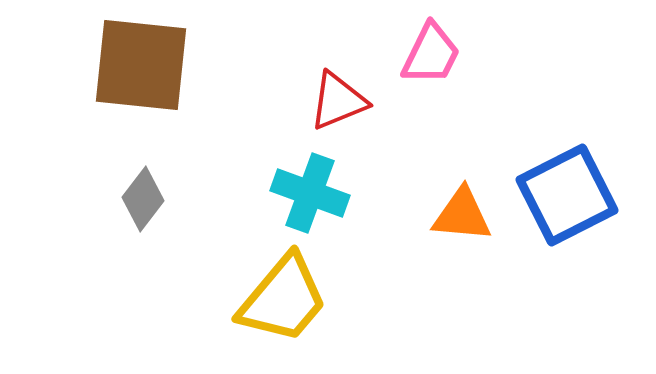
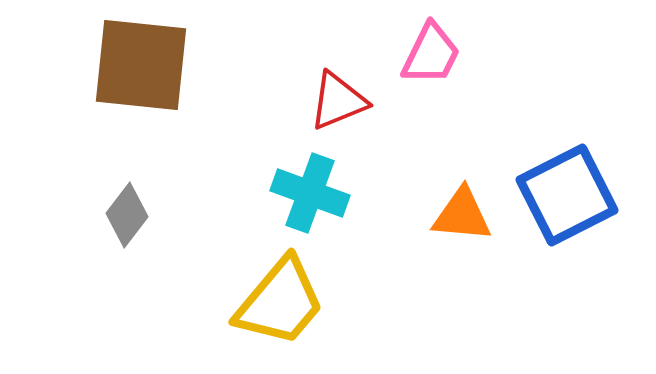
gray diamond: moved 16 px left, 16 px down
yellow trapezoid: moved 3 px left, 3 px down
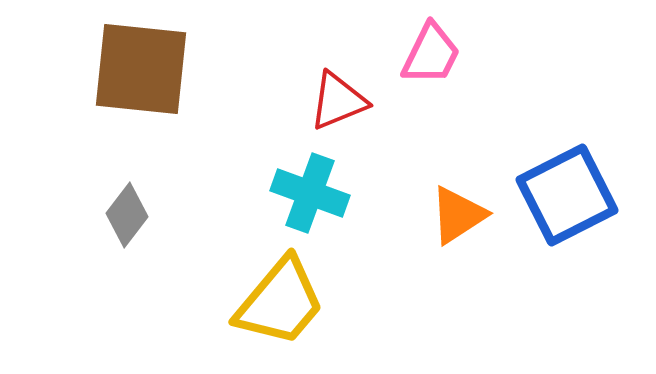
brown square: moved 4 px down
orange triangle: moved 4 px left; rotated 38 degrees counterclockwise
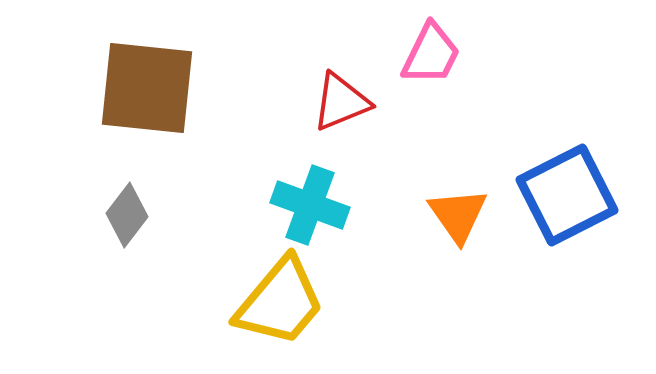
brown square: moved 6 px right, 19 px down
red triangle: moved 3 px right, 1 px down
cyan cross: moved 12 px down
orange triangle: rotated 32 degrees counterclockwise
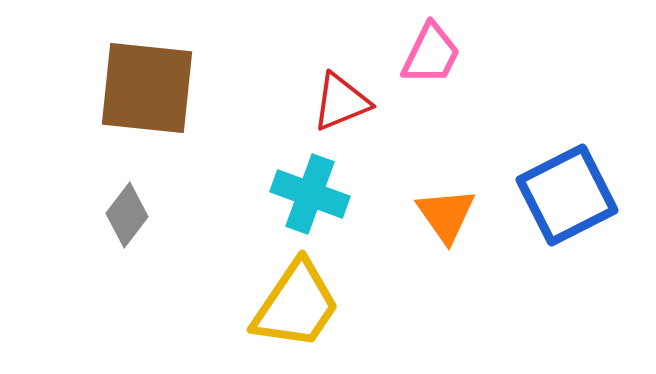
cyan cross: moved 11 px up
orange triangle: moved 12 px left
yellow trapezoid: moved 16 px right, 3 px down; rotated 6 degrees counterclockwise
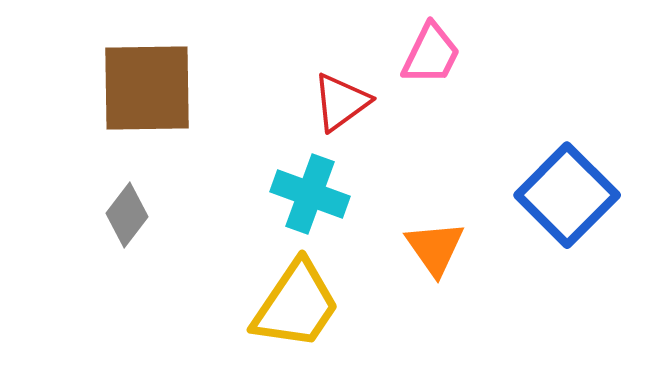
brown square: rotated 7 degrees counterclockwise
red triangle: rotated 14 degrees counterclockwise
blue square: rotated 18 degrees counterclockwise
orange triangle: moved 11 px left, 33 px down
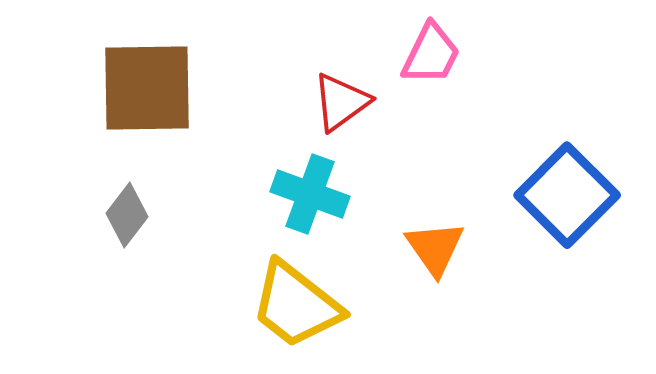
yellow trapezoid: rotated 94 degrees clockwise
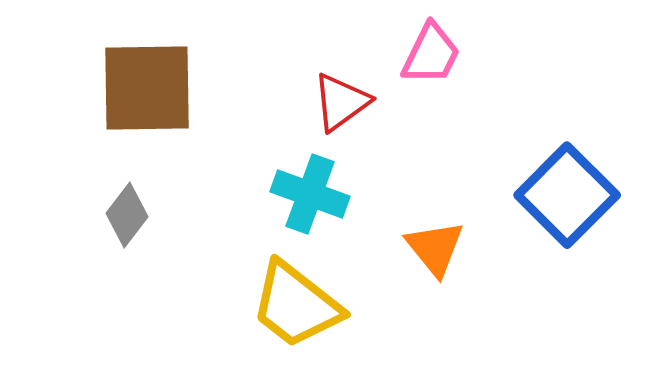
orange triangle: rotated 4 degrees counterclockwise
